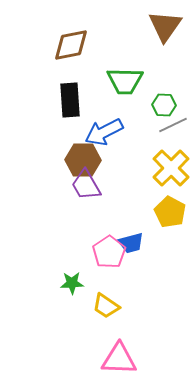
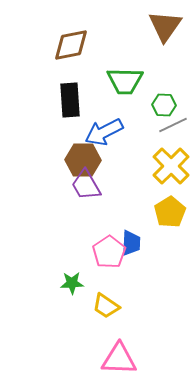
yellow cross: moved 2 px up
yellow pentagon: rotated 12 degrees clockwise
blue trapezoid: rotated 72 degrees counterclockwise
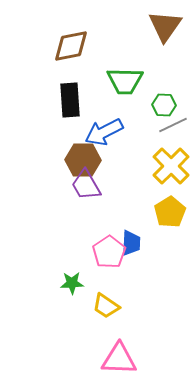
brown diamond: moved 1 px down
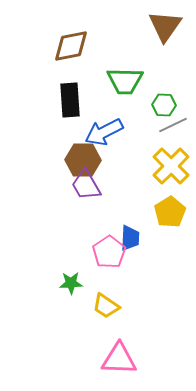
blue trapezoid: moved 1 px left, 5 px up
green star: moved 1 px left
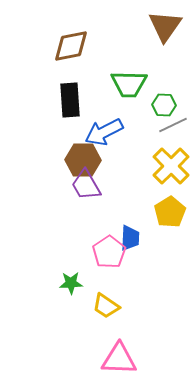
green trapezoid: moved 4 px right, 3 px down
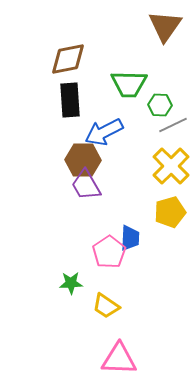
brown diamond: moved 3 px left, 13 px down
green hexagon: moved 4 px left
yellow pentagon: rotated 16 degrees clockwise
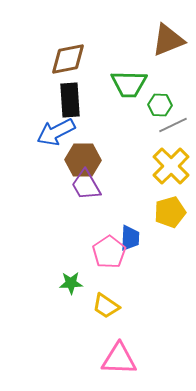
brown triangle: moved 3 px right, 14 px down; rotated 33 degrees clockwise
blue arrow: moved 48 px left
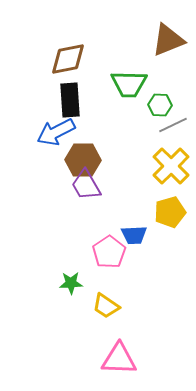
blue trapezoid: moved 4 px right, 3 px up; rotated 84 degrees clockwise
